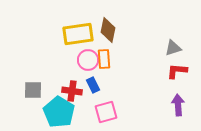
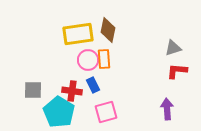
purple arrow: moved 11 px left, 4 px down
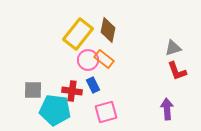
yellow rectangle: rotated 44 degrees counterclockwise
orange rectangle: rotated 48 degrees counterclockwise
red L-shape: rotated 115 degrees counterclockwise
cyan pentagon: moved 4 px left, 2 px up; rotated 24 degrees counterclockwise
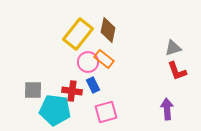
pink circle: moved 2 px down
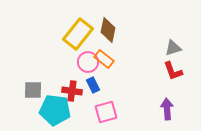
red L-shape: moved 4 px left
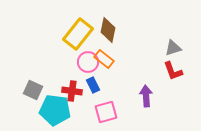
gray square: rotated 24 degrees clockwise
purple arrow: moved 21 px left, 13 px up
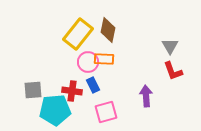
gray triangle: moved 3 px left, 2 px up; rotated 42 degrees counterclockwise
orange rectangle: rotated 36 degrees counterclockwise
gray square: rotated 30 degrees counterclockwise
cyan pentagon: rotated 12 degrees counterclockwise
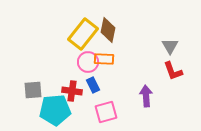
yellow rectangle: moved 5 px right
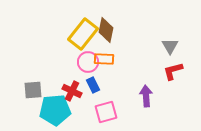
brown diamond: moved 2 px left
red L-shape: rotated 95 degrees clockwise
red cross: rotated 18 degrees clockwise
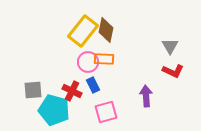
yellow rectangle: moved 3 px up
red L-shape: rotated 140 degrees counterclockwise
cyan pentagon: moved 1 px left; rotated 20 degrees clockwise
